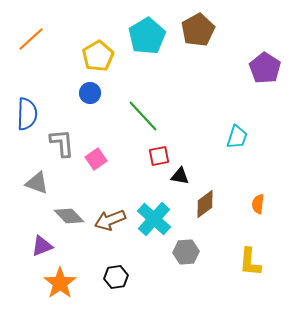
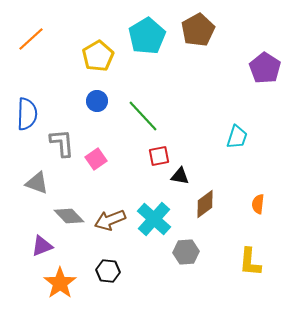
blue circle: moved 7 px right, 8 px down
black hexagon: moved 8 px left, 6 px up; rotated 15 degrees clockwise
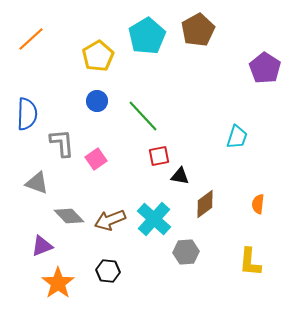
orange star: moved 2 px left
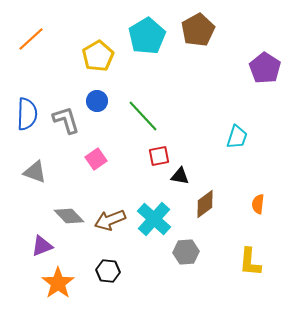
gray L-shape: moved 4 px right, 23 px up; rotated 12 degrees counterclockwise
gray triangle: moved 2 px left, 11 px up
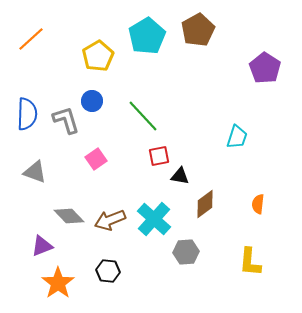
blue circle: moved 5 px left
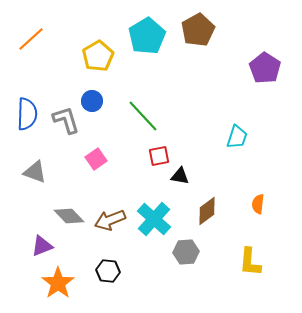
brown diamond: moved 2 px right, 7 px down
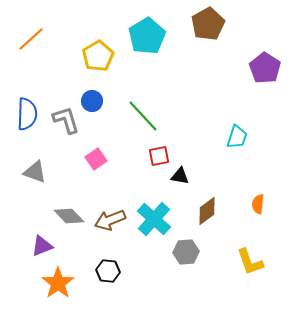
brown pentagon: moved 10 px right, 6 px up
yellow L-shape: rotated 24 degrees counterclockwise
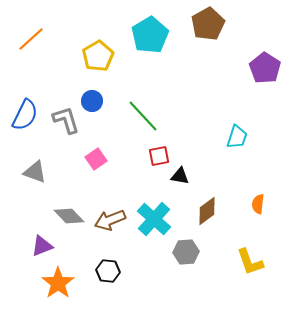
cyan pentagon: moved 3 px right, 1 px up
blue semicircle: moved 2 px left, 1 px down; rotated 24 degrees clockwise
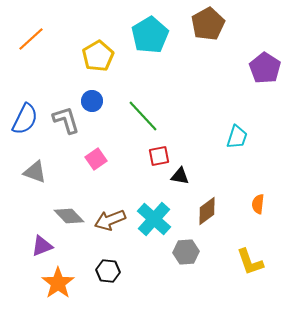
blue semicircle: moved 4 px down
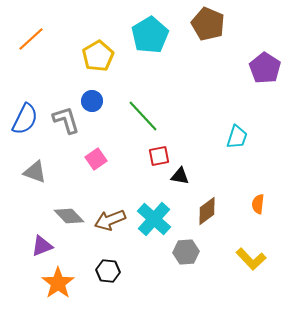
brown pentagon: rotated 20 degrees counterclockwise
yellow L-shape: moved 1 px right, 3 px up; rotated 24 degrees counterclockwise
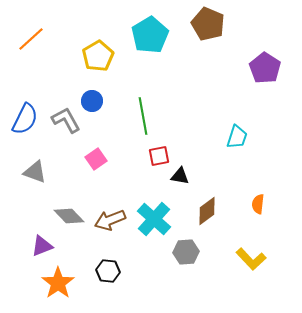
green line: rotated 33 degrees clockwise
gray L-shape: rotated 12 degrees counterclockwise
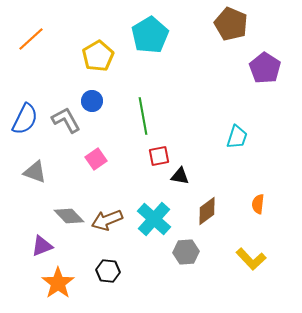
brown pentagon: moved 23 px right
brown arrow: moved 3 px left
